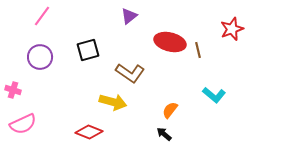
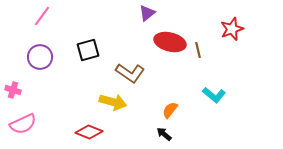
purple triangle: moved 18 px right, 3 px up
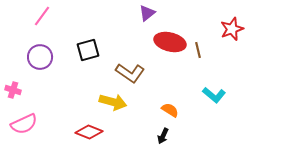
orange semicircle: rotated 84 degrees clockwise
pink semicircle: moved 1 px right
black arrow: moved 1 px left, 2 px down; rotated 105 degrees counterclockwise
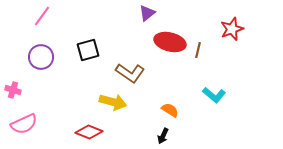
brown line: rotated 28 degrees clockwise
purple circle: moved 1 px right
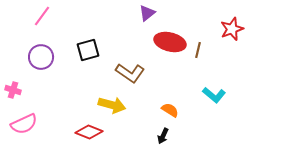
yellow arrow: moved 1 px left, 3 px down
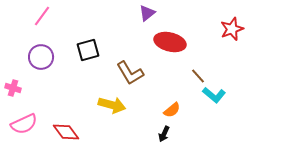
brown line: moved 26 px down; rotated 56 degrees counterclockwise
brown L-shape: rotated 24 degrees clockwise
pink cross: moved 2 px up
orange semicircle: moved 2 px right; rotated 108 degrees clockwise
red diamond: moved 23 px left; rotated 32 degrees clockwise
black arrow: moved 1 px right, 2 px up
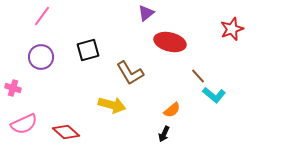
purple triangle: moved 1 px left
red diamond: rotated 12 degrees counterclockwise
